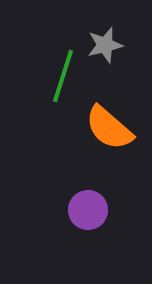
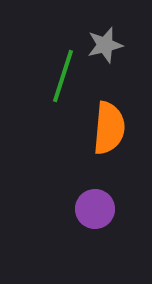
orange semicircle: rotated 126 degrees counterclockwise
purple circle: moved 7 px right, 1 px up
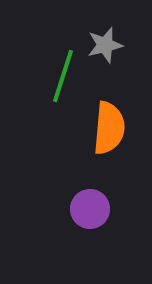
purple circle: moved 5 px left
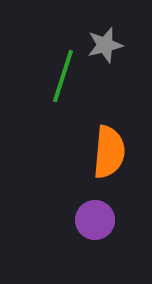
orange semicircle: moved 24 px down
purple circle: moved 5 px right, 11 px down
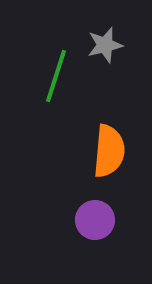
green line: moved 7 px left
orange semicircle: moved 1 px up
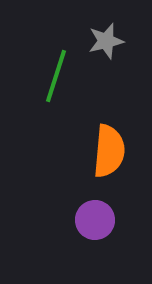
gray star: moved 1 px right, 4 px up
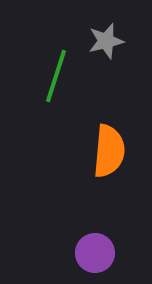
purple circle: moved 33 px down
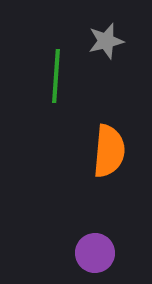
green line: rotated 14 degrees counterclockwise
